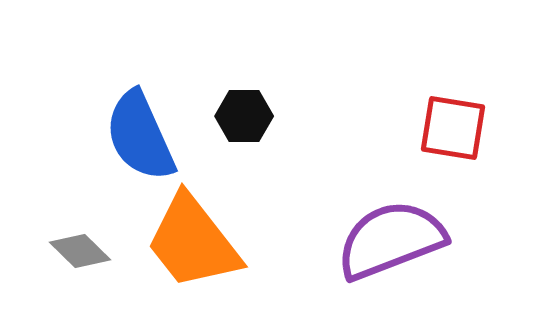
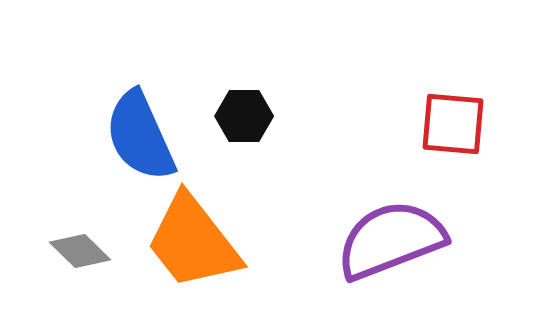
red square: moved 4 px up; rotated 4 degrees counterclockwise
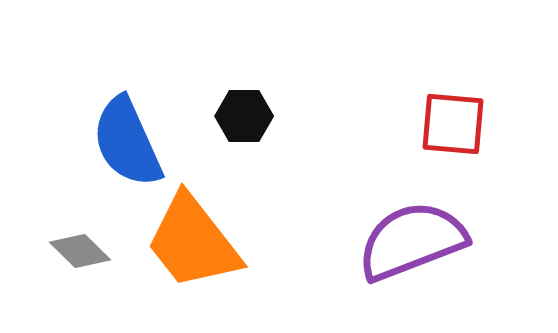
blue semicircle: moved 13 px left, 6 px down
purple semicircle: moved 21 px right, 1 px down
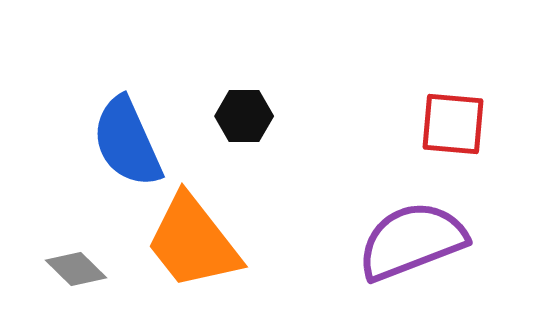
gray diamond: moved 4 px left, 18 px down
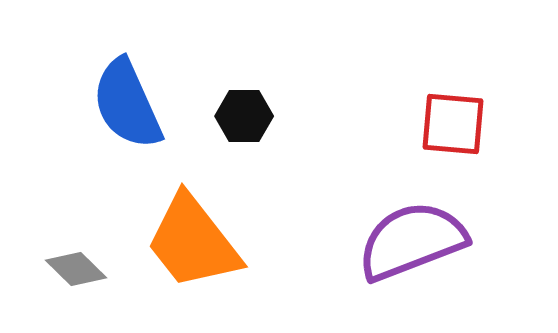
blue semicircle: moved 38 px up
